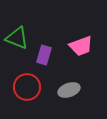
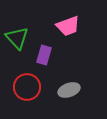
green triangle: rotated 25 degrees clockwise
pink trapezoid: moved 13 px left, 20 px up
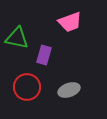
pink trapezoid: moved 2 px right, 4 px up
green triangle: rotated 35 degrees counterclockwise
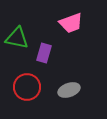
pink trapezoid: moved 1 px right, 1 px down
purple rectangle: moved 2 px up
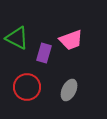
pink trapezoid: moved 17 px down
green triangle: rotated 15 degrees clockwise
gray ellipse: rotated 45 degrees counterclockwise
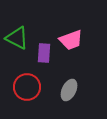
purple rectangle: rotated 12 degrees counterclockwise
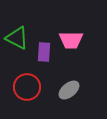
pink trapezoid: rotated 20 degrees clockwise
purple rectangle: moved 1 px up
gray ellipse: rotated 25 degrees clockwise
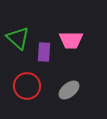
green triangle: moved 1 px right; rotated 15 degrees clockwise
red circle: moved 1 px up
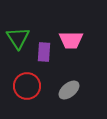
green triangle: rotated 15 degrees clockwise
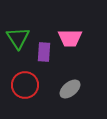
pink trapezoid: moved 1 px left, 2 px up
red circle: moved 2 px left, 1 px up
gray ellipse: moved 1 px right, 1 px up
